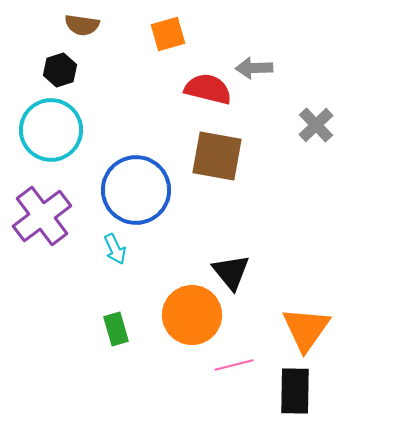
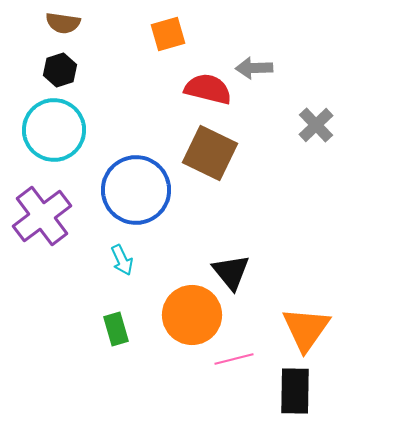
brown semicircle: moved 19 px left, 2 px up
cyan circle: moved 3 px right
brown square: moved 7 px left, 3 px up; rotated 16 degrees clockwise
cyan arrow: moved 7 px right, 11 px down
pink line: moved 6 px up
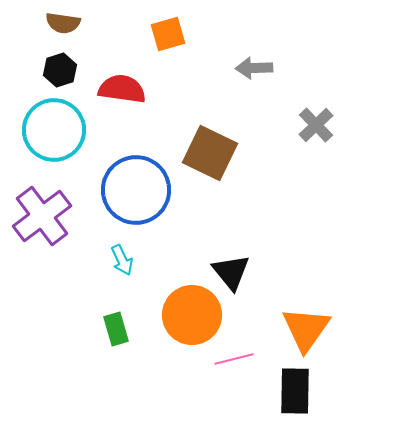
red semicircle: moved 86 px left; rotated 6 degrees counterclockwise
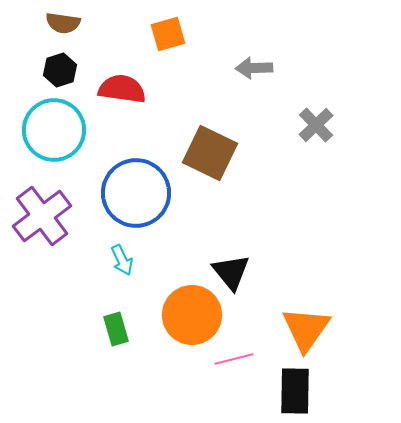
blue circle: moved 3 px down
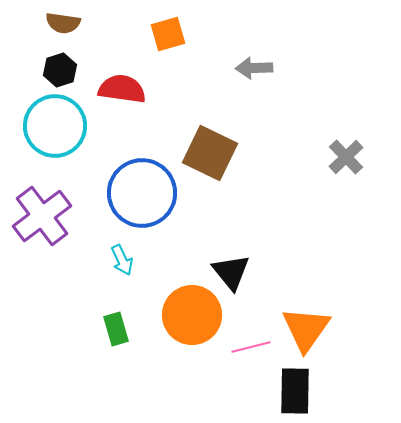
gray cross: moved 30 px right, 32 px down
cyan circle: moved 1 px right, 4 px up
blue circle: moved 6 px right
pink line: moved 17 px right, 12 px up
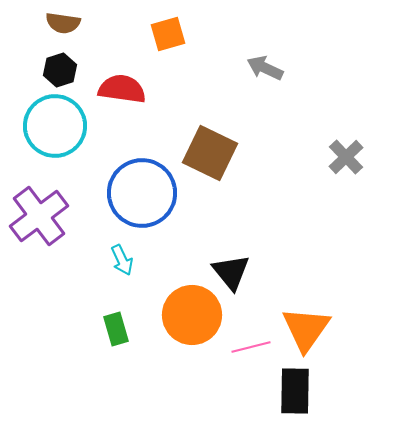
gray arrow: moved 11 px right; rotated 27 degrees clockwise
purple cross: moved 3 px left
